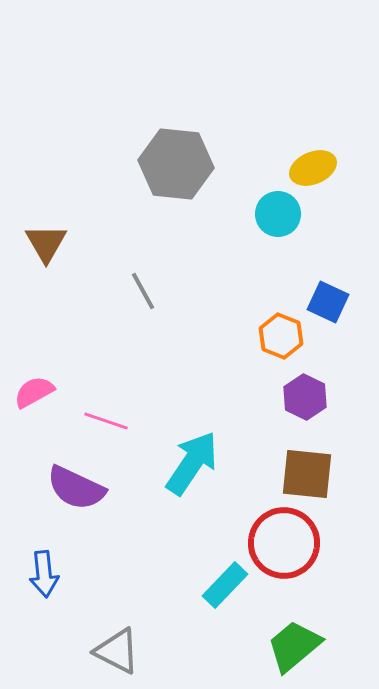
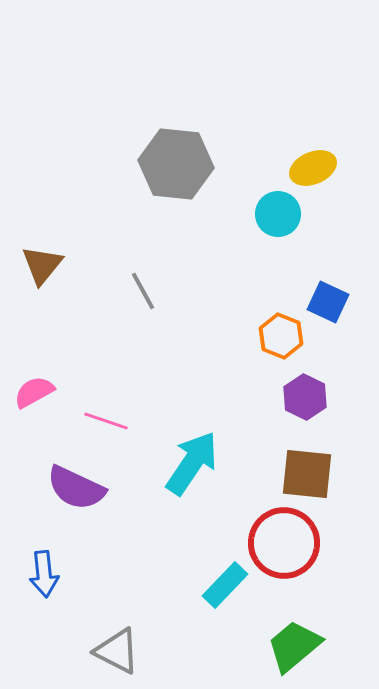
brown triangle: moved 4 px left, 22 px down; rotated 9 degrees clockwise
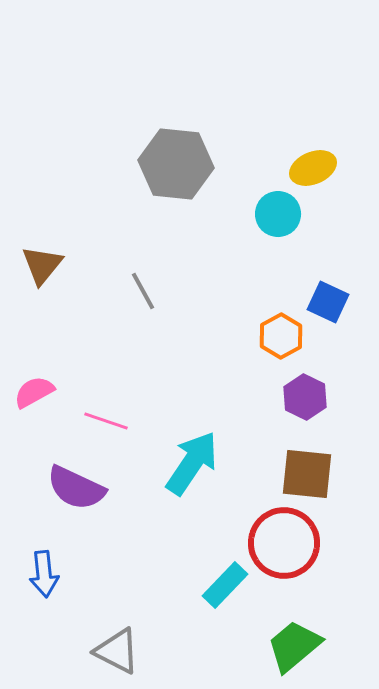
orange hexagon: rotated 9 degrees clockwise
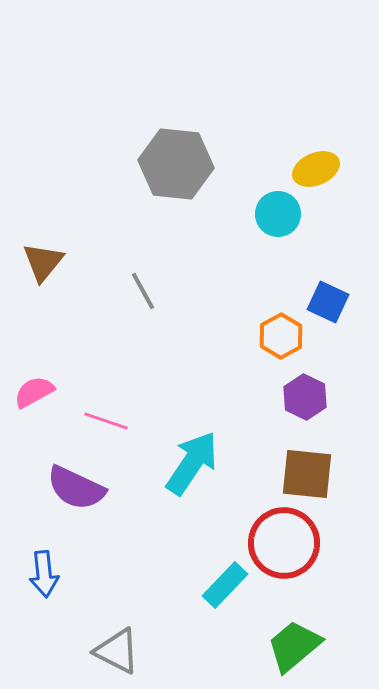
yellow ellipse: moved 3 px right, 1 px down
brown triangle: moved 1 px right, 3 px up
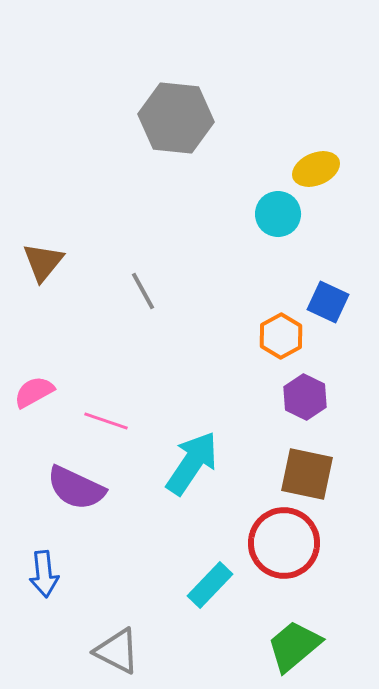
gray hexagon: moved 46 px up
brown square: rotated 6 degrees clockwise
cyan rectangle: moved 15 px left
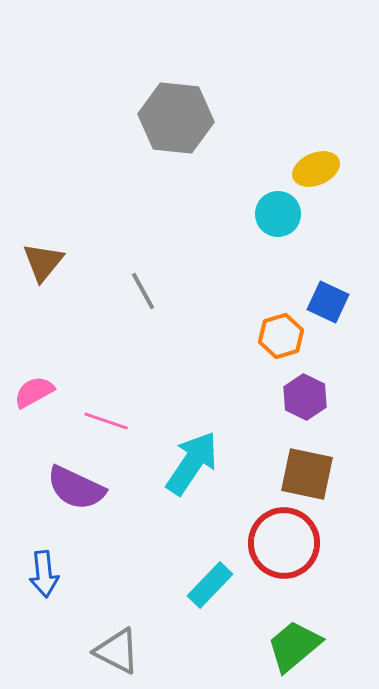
orange hexagon: rotated 12 degrees clockwise
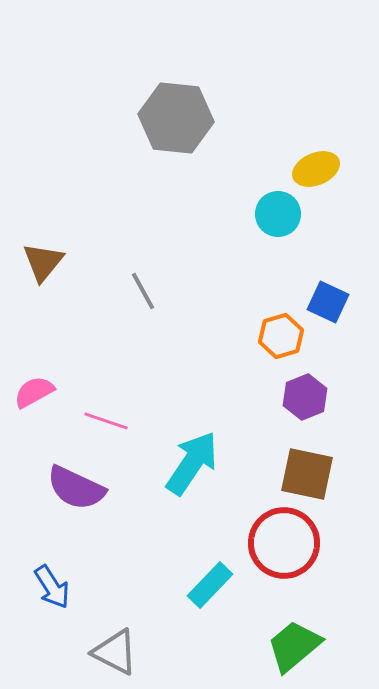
purple hexagon: rotated 12 degrees clockwise
blue arrow: moved 8 px right, 13 px down; rotated 27 degrees counterclockwise
gray triangle: moved 2 px left, 1 px down
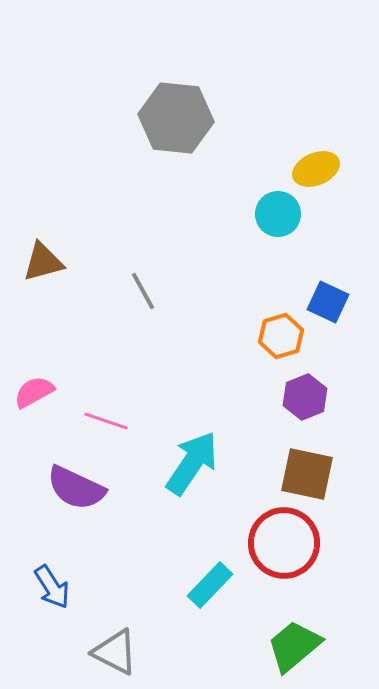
brown triangle: rotated 36 degrees clockwise
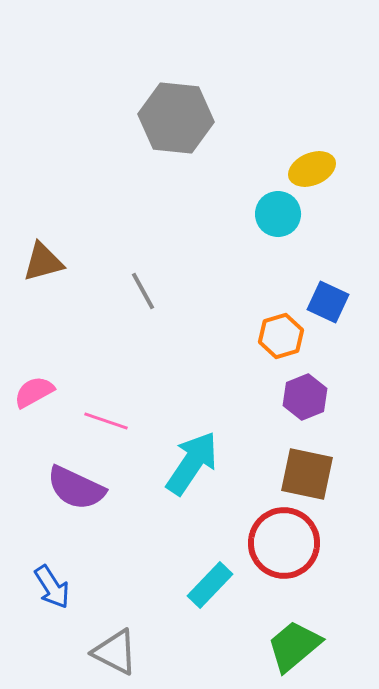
yellow ellipse: moved 4 px left
